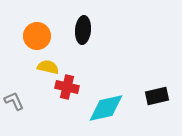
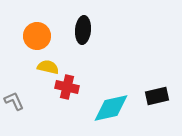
cyan diamond: moved 5 px right
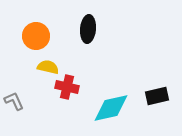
black ellipse: moved 5 px right, 1 px up
orange circle: moved 1 px left
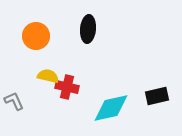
yellow semicircle: moved 9 px down
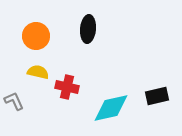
yellow semicircle: moved 10 px left, 4 px up
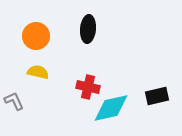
red cross: moved 21 px right
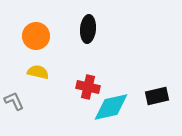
cyan diamond: moved 1 px up
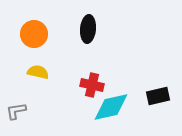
orange circle: moved 2 px left, 2 px up
red cross: moved 4 px right, 2 px up
black rectangle: moved 1 px right
gray L-shape: moved 2 px right, 10 px down; rotated 75 degrees counterclockwise
